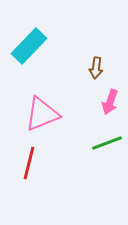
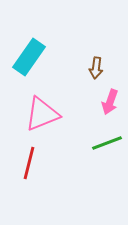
cyan rectangle: moved 11 px down; rotated 9 degrees counterclockwise
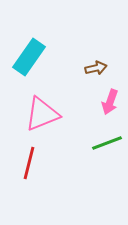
brown arrow: rotated 110 degrees counterclockwise
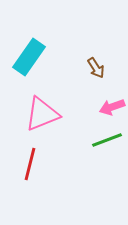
brown arrow: rotated 70 degrees clockwise
pink arrow: moved 2 px right, 5 px down; rotated 50 degrees clockwise
green line: moved 3 px up
red line: moved 1 px right, 1 px down
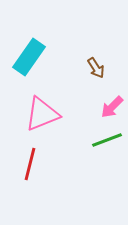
pink arrow: rotated 25 degrees counterclockwise
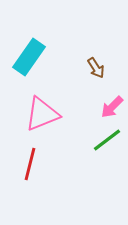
green line: rotated 16 degrees counterclockwise
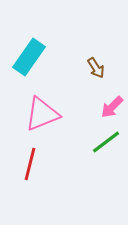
green line: moved 1 px left, 2 px down
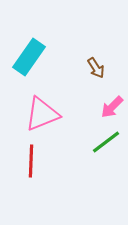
red line: moved 1 px right, 3 px up; rotated 12 degrees counterclockwise
